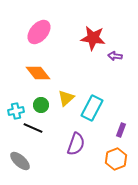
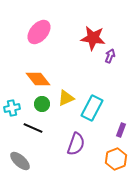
purple arrow: moved 5 px left; rotated 104 degrees clockwise
orange diamond: moved 6 px down
yellow triangle: rotated 18 degrees clockwise
green circle: moved 1 px right, 1 px up
cyan cross: moved 4 px left, 3 px up
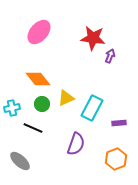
purple rectangle: moved 2 px left, 7 px up; rotated 64 degrees clockwise
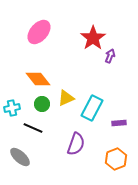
red star: rotated 30 degrees clockwise
gray ellipse: moved 4 px up
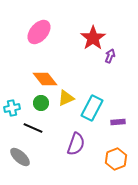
orange diamond: moved 7 px right
green circle: moved 1 px left, 1 px up
purple rectangle: moved 1 px left, 1 px up
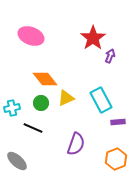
pink ellipse: moved 8 px left, 4 px down; rotated 70 degrees clockwise
cyan rectangle: moved 9 px right, 8 px up; rotated 55 degrees counterclockwise
gray ellipse: moved 3 px left, 4 px down
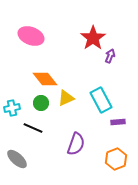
gray ellipse: moved 2 px up
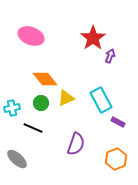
purple rectangle: rotated 32 degrees clockwise
